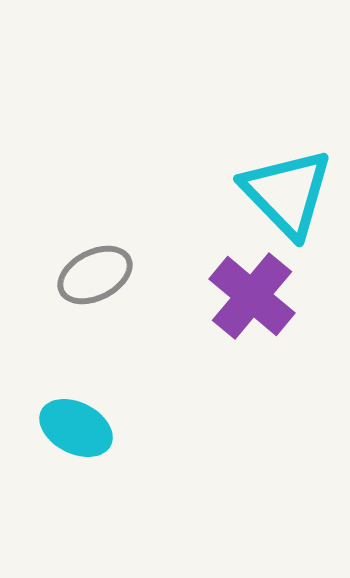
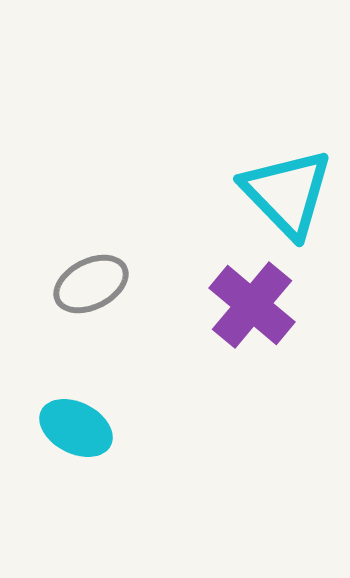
gray ellipse: moved 4 px left, 9 px down
purple cross: moved 9 px down
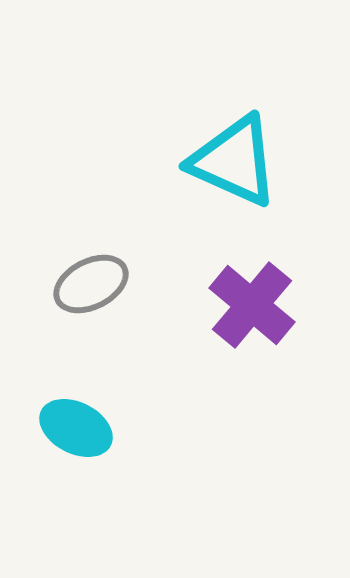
cyan triangle: moved 53 px left, 32 px up; rotated 22 degrees counterclockwise
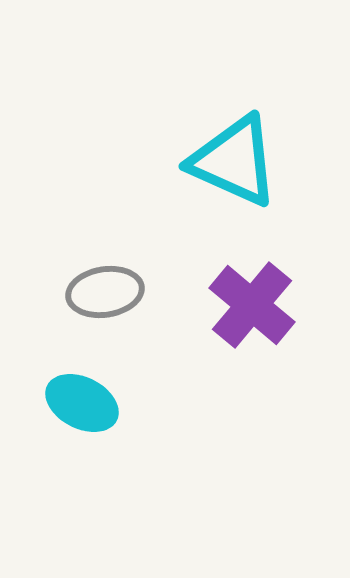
gray ellipse: moved 14 px right, 8 px down; rotated 18 degrees clockwise
cyan ellipse: moved 6 px right, 25 px up
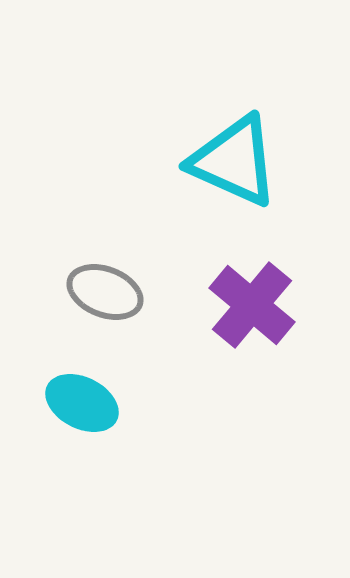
gray ellipse: rotated 30 degrees clockwise
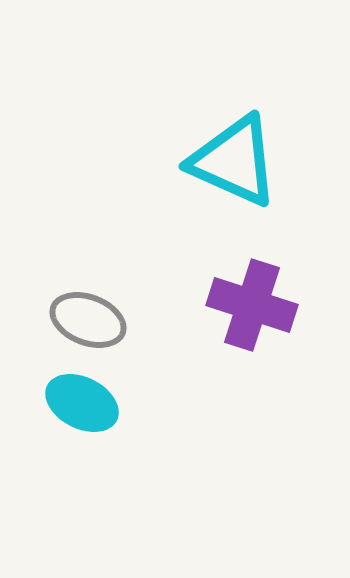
gray ellipse: moved 17 px left, 28 px down
purple cross: rotated 22 degrees counterclockwise
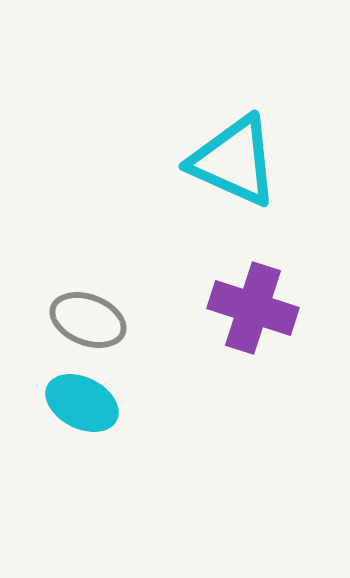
purple cross: moved 1 px right, 3 px down
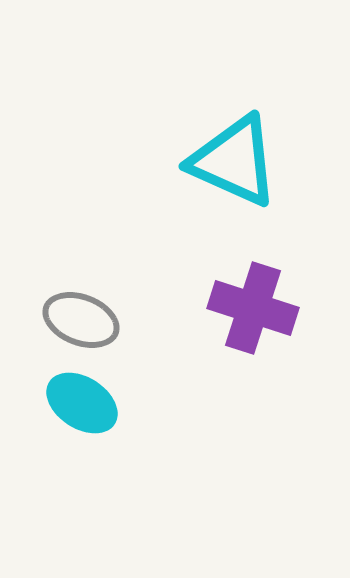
gray ellipse: moved 7 px left
cyan ellipse: rotated 6 degrees clockwise
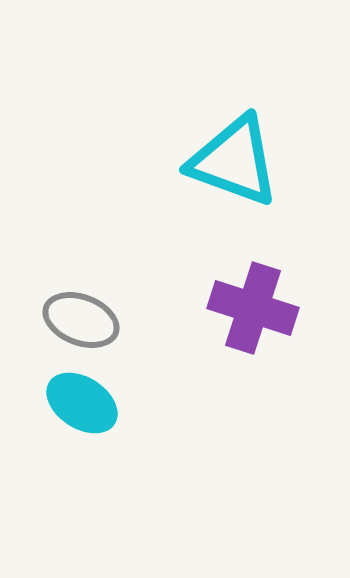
cyan triangle: rotated 4 degrees counterclockwise
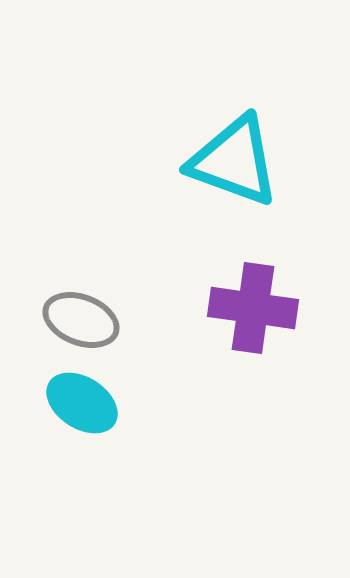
purple cross: rotated 10 degrees counterclockwise
